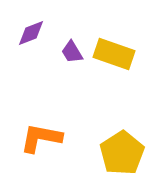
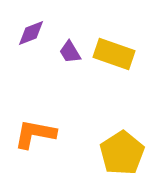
purple trapezoid: moved 2 px left
orange L-shape: moved 6 px left, 4 px up
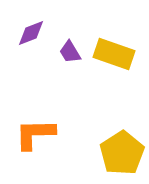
orange L-shape: rotated 12 degrees counterclockwise
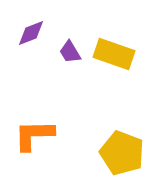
orange L-shape: moved 1 px left, 1 px down
yellow pentagon: rotated 18 degrees counterclockwise
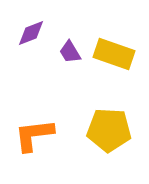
orange L-shape: rotated 6 degrees counterclockwise
yellow pentagon: moved 13 px left, 23 px up; rotated 18 degrees counterclockwise
